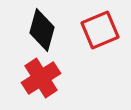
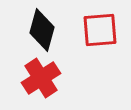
red square: rotated 18 degrees clockwise
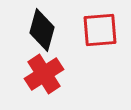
red cross: moved 3 px right, 4 px up
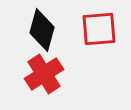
red square: moved 1 px left, 1 px up
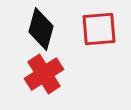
black diamond: moved 1 px left, 1 px up
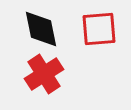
black diamond: rotated 27 degrees counterclockwise
